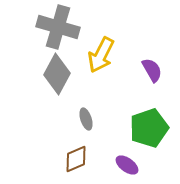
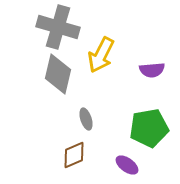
purple semicircle: rotated 115 degrees clockwise
gray diamond: moved 1 px right; rotated 15 degrees counterclockwise
green pentagon: rotated 9 degrees clockwise
brown diamond: moved 2 px left, 4 px up
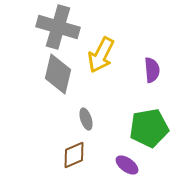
purple semicircle: rotated 90 degrees counterclockwise
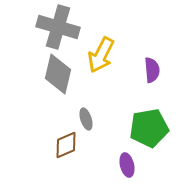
brown diamond: moved 8 px left, 10 px up
purple ellipse: rotated 40 degrees clockwise
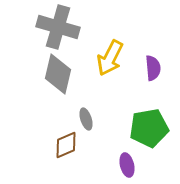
yellow arrow: moved 9 px right, 3 px down
purple semicircle: moved 1 px right, 2 px up
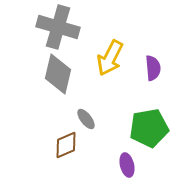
gray ellipse: rotated 20 degrees counterclockwise
